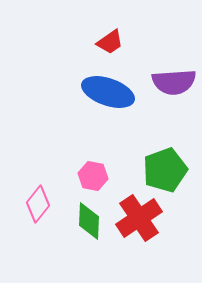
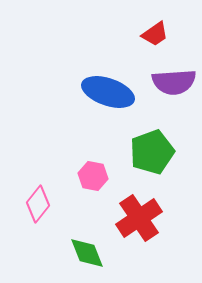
red trapezoid: moved 45 px right, 8 px up
green pentagon: moved 13 px left, 18 px up
green diamond: moved 2 px left, 32 px down; rotated 24 degrees counterclockwise
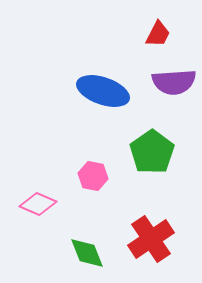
red trapezoid: moved 3 px right; rotated 28 degrees counterclockwise
blue ellipse: moved 5 px left, 1 px up
green pentagon: rotated 15 degrees counterclockwise
pink diamond: rotated 75 degrees clockwise
red cross: moved 12 px right, 21 px down
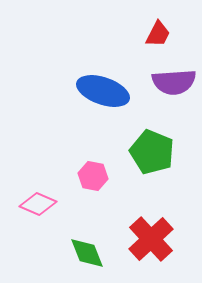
green pentagon: rotated 15 degrees counterclockwise
red cross: rotated 9 degrees counterclockwise
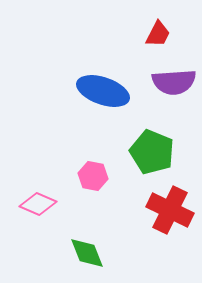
red cross: moved 19 px right, 29 px up; rotated 21 degrees counterclockwise
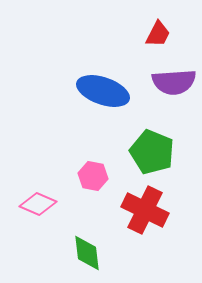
red cross: moved 25 px left
green diamond: rotated 15 degrees clockwise
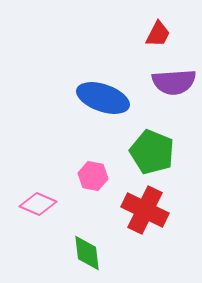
blue ellipse: moved 7 px down
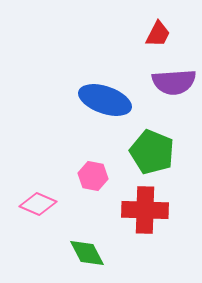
blue ellipse: moved 2 px right, 2 px down
red cross: rotated 24 degrees counterclockwise
green diamond: rotated 21 degrees counterclockwise
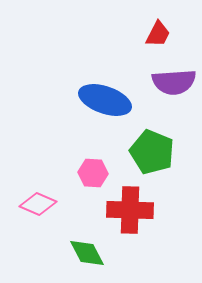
pink hexagon: moved 3 px up; rotated 8 degrees counterclockwise
red cross: moved 15 px left
